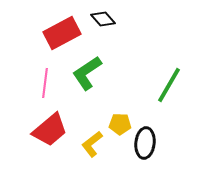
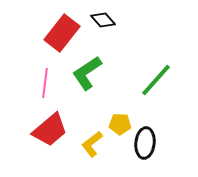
black diamond: moved 1 px down
red rectangle: rotated 24 degrees counterclockwise
green line: moved 13 px left, 5 px up; rotated 12 degrees clockwise
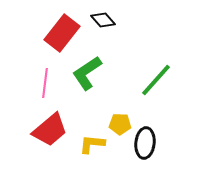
yellow L-shape: rotated 44 degrees clockwise
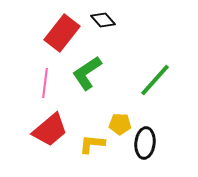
green line: moved 1 px left
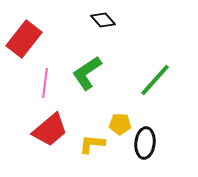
red rectangle: moved 38 px left, 6 px down
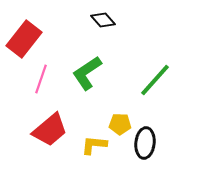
pink line: moved 4 px left, 4 px up; rotated 12 degrees clockwise
yellow L-shape: moved 2 px right, 1 px down
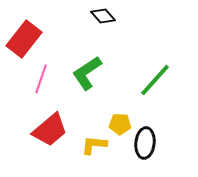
black diamond: moved 4 px up
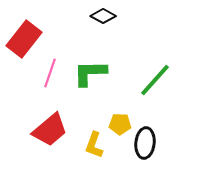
black diamond: rotated 20 degrees counterclockwise
green L-shape: moved 3 px right; rotated 33 degrees clockwise
pink line: moved 9 px right, 6 px up
yellow L-shape: rotated 76 degrees counterclockwise
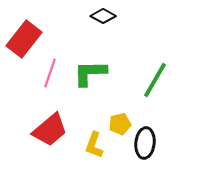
green line: rotated 12 degrees counterclockwise
yellow pentagon: rotated 15 degrees counterclockwise
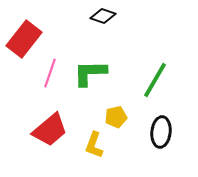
black diamond: rotated 10 degrees counterclockwise
yellow pentagon: moved 4 px left, 7 px up
black ellipse: moved 16 px right, 11 px up
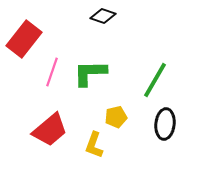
pink line: moved 2 px right, 1 px up
black ellipse: moved 4 px right, 8 px up
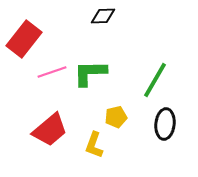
black diamond: rotated 20 degrees counterclockwise
pink line: rotated 52 degrees clockwise
